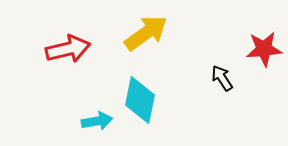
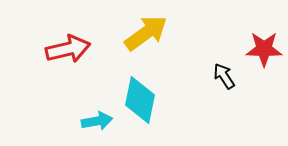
red star: rotated 6 degrees clockwise
black arrow: moved 2 px right, 2 px up
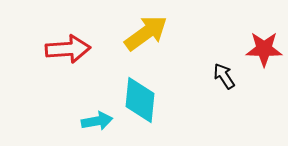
red arrow: rotated 9 degrees clockwise
cyan diamond: rotated 6 degrees counterclockwise
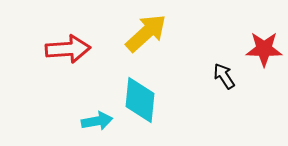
yellow arrow: rotated 6 degrees counterclockwise
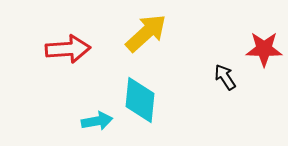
black arrow: moved 1 px right, 1 px down
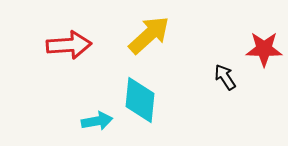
yellow arrow: moved 3 px right, 2 px down
red arrow: moved 1 px right, 4 px up
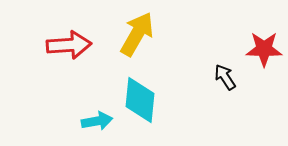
yellow arrow: moved 12 px left, 1 px up; rotated 18 degrees counterclockwise
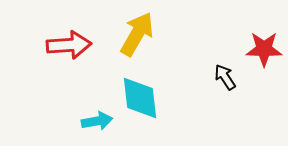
cyan diamond: moved 2 px up; rotated 12 degrees counterclockwise
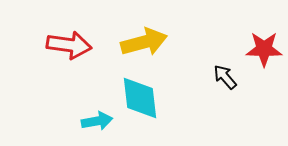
yellow arrow: moved 7 px right, 8 px down; rotated 45 degrees clockwise
red arrow: rotated 12 degrees clockwise
black arrow: rotated 8 degrees counterclockwise
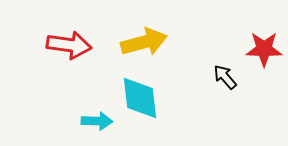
cyan arrow: rotated 12 degrees clockwise
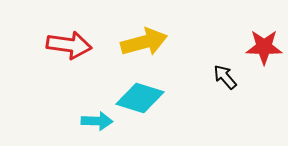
red star: moved 2 px up
cyan diamond: rotated 66 degrees counterclockwise
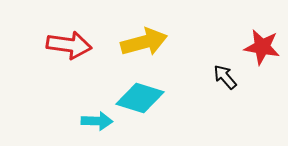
red star: moved 2 px left; rotated 9 degrees clockwise
